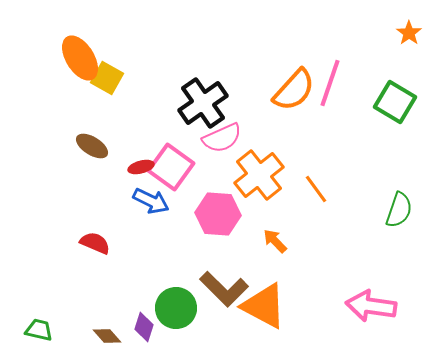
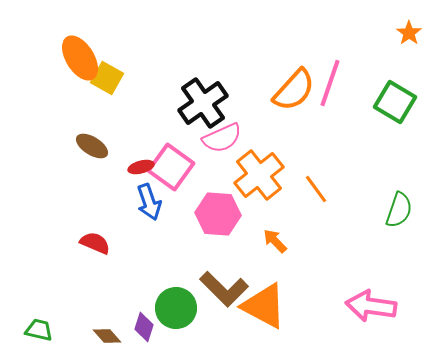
blue arrow: moved 2 px left, 1 px down; rotated 45 degrees clockwise
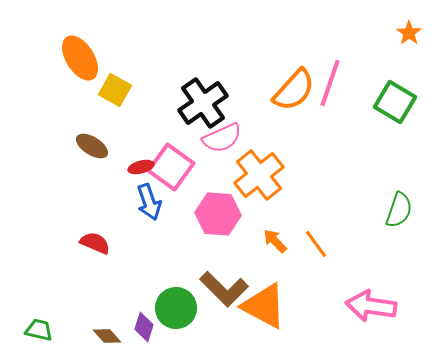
yellow square: moved 8 px right, 12 px down
orange line: moved 55 px down
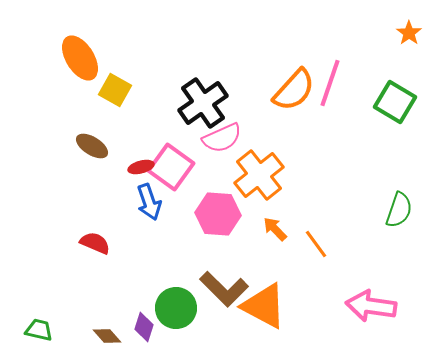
orange arrow: moved 12 px up
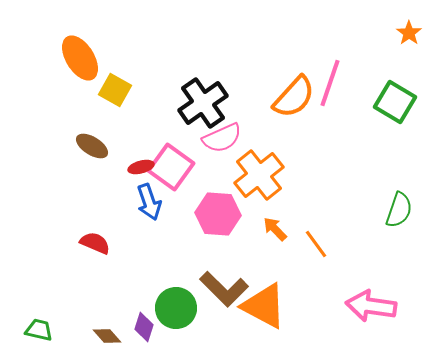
orange semicircle: moved 7 px down
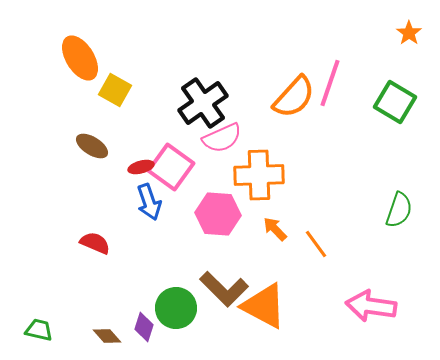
orange cross: rotated 36 degrees clockwise
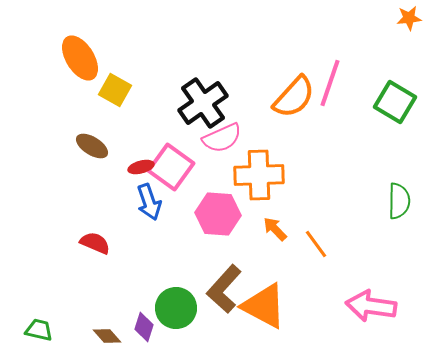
orange star: moved 15 px up; rotated 30 degrees clockwise
green semicircle: moved 9 px up; rotated 18 degrees counterclockwise
brown L-shape: rotated 87 degrees clockwise
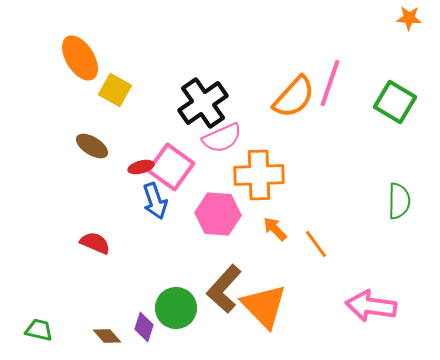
orange star: rotated 10 degrees clockwise
blue arrow: moved 6 px right, 1 px up
orange triangle: rotated 18 degrees clockwise
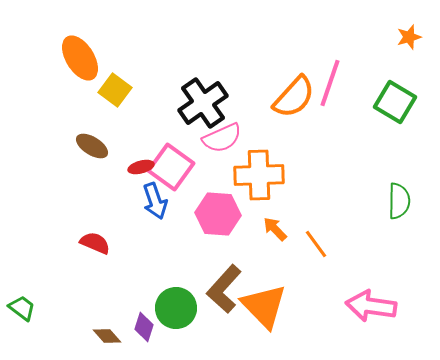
orange star: moved 19 px down; rotated 20 degrees counterclockwise
yellow square: rotated 8 degrees clockwise
green trapezoid: moved 17 px left, 22 px up; rotated 24 degrees clockwise
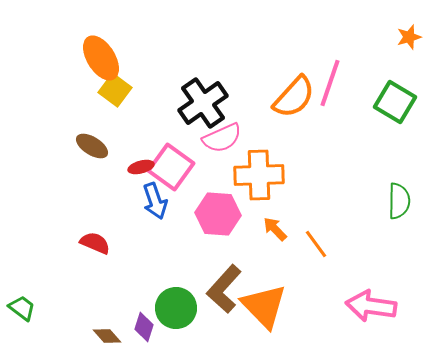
orange ellipse: moved 21 px right
